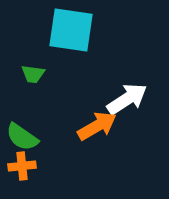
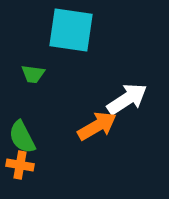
green semicircle: rotated 28 degrees clockwise
orange cross: moved 2 px left, 1 px up; rotated 16 degrees clockwise
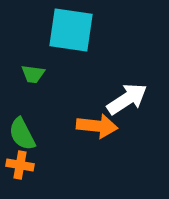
orange arrow: rotated 36 degrees clockwise
green semicircle: moved 3 px up
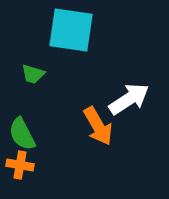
green trapezoid: rotated 10 degrees clockwise
white arrow: moved 2 px right
orange arrow: moved 1 px right; rotated 54 degrees clockwise
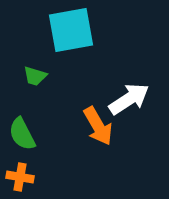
cyan square: rotated 18 degrees counterclockwise
green trapezoid: moved 2 px right, 2 px down
orange cross: moved 12 px down
